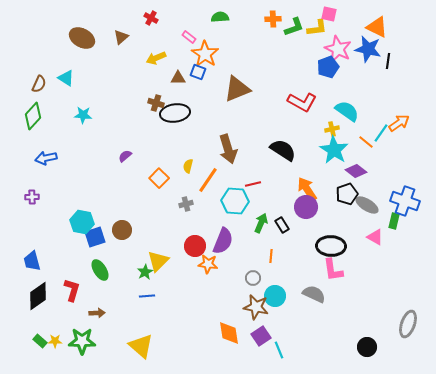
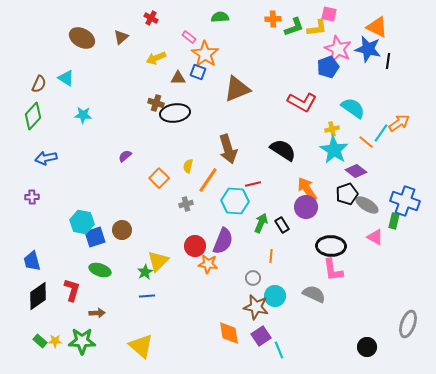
cyan semicircle at (347, 111): moved 6 px right, 3 px up
green ellipse at (100, 270): rotated 40 degrees counterclockwise
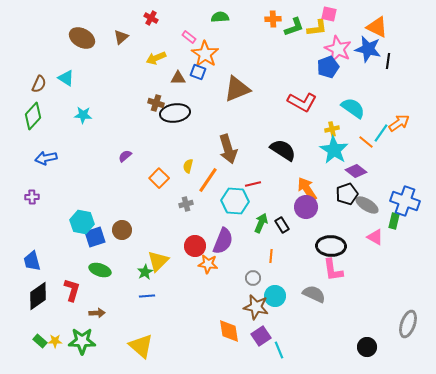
orange diamond at (229, 333): moved 2 px up
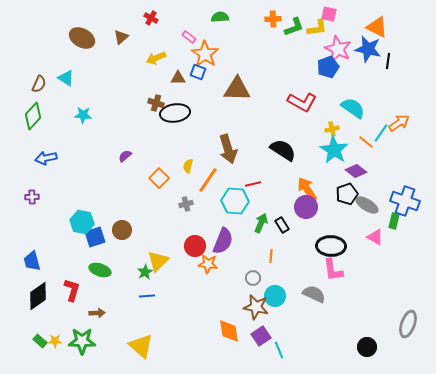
brown triangle at (237, 89): rotated 24 degrees clockwise
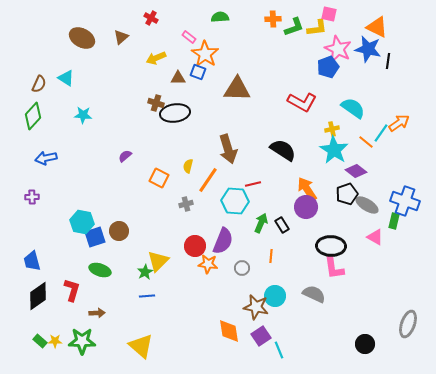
orange square at (159, 178): rotated 18 degrees counterclockwise
brown circle at (122, 230): moved 3 px left, 1 px down
pink L-shape at (333, 270): moved 1 px right, 2 px up
gray circle at (253, 278): moved 11 px left, 10 px up
black circle at (367, 347): moved 2 px left, 3 px up
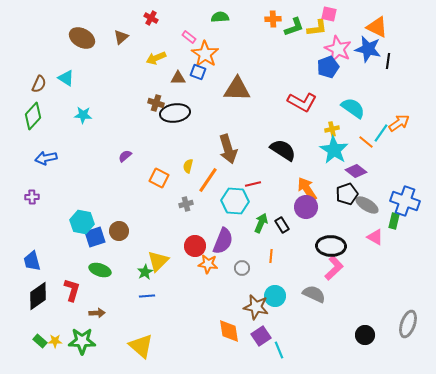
pink L-shape at (334, 268): rotated 125 degrees counterclockwise
black circle at (365, 344): moved 9 px up
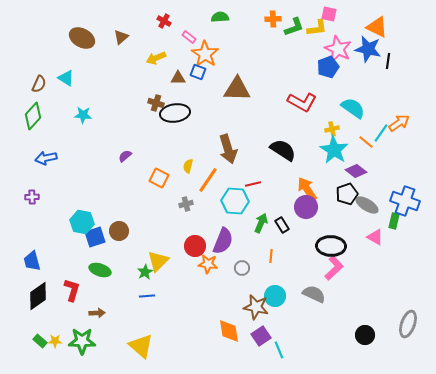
red cross at (151, 18): moved 13 px right, 3 px down
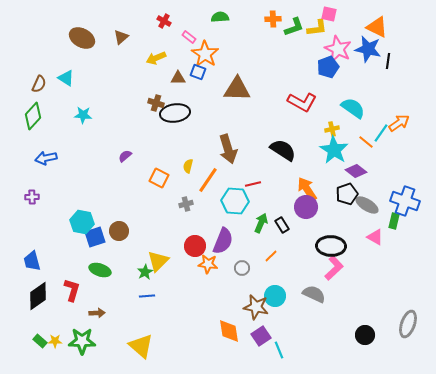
orange line at (271, 256): rotated 40 degrees clockwise
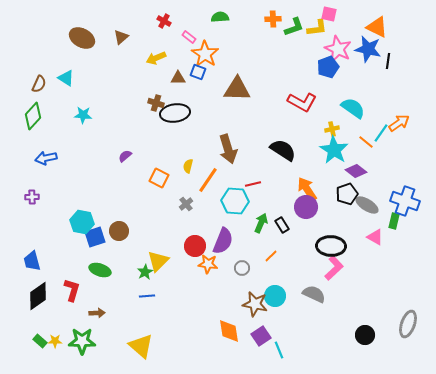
gray cross at (186, 204): rotated 24 degrees counterclockwise
brown star at (256, 307): moved 1 px left, 3 px up
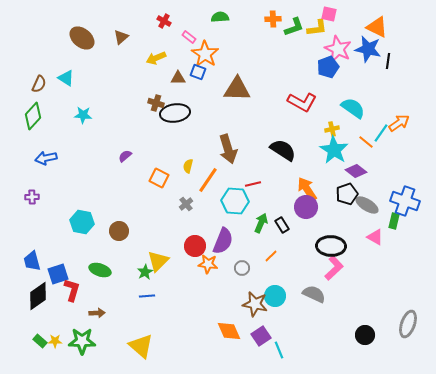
brown ellipse at (82, 38): rotated 10 degrees clockwise
blue square at (95, 237): moved 37 px left, 37 px down
orange diamond at (229, 331): rotated 15 degrees counterclockwise
